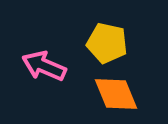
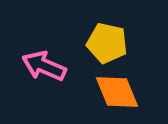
orange diamond: moved 1 px right, 2 px up
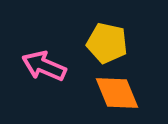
orange diamond: moved 1 px down
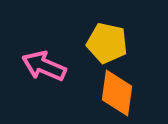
orange diamond: rotated 30 degrees clockwise
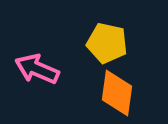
pink arrow: moved 7 px left, 3 px down
